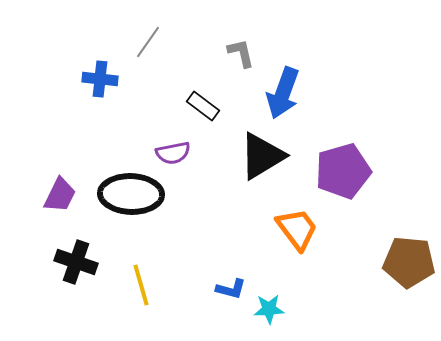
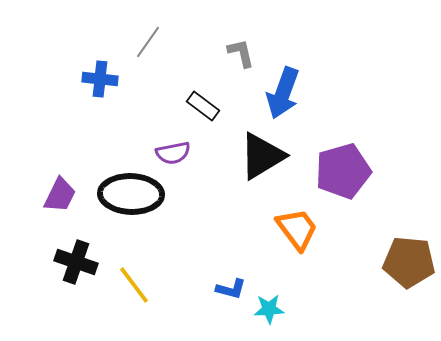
yellow line: moved 7 px left; rotated 21 degrees counterclockwise
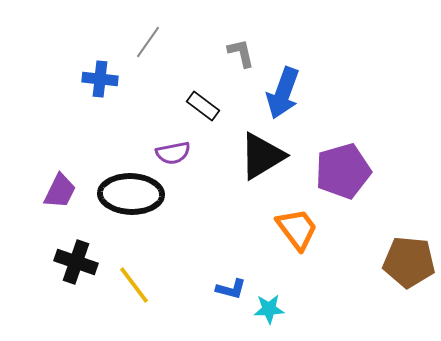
purple trapezoid: moved 4 px up
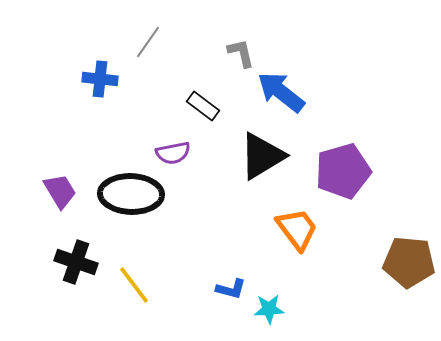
blue arrow: moved 2 px left, 1 px up; rotated 108 degrees clockwise
purple trapezoid: rotated 57 degrees counterclockwise
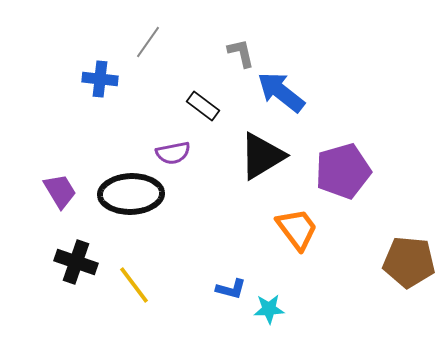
black ellipse: rotated 4 degrees counterclockwise
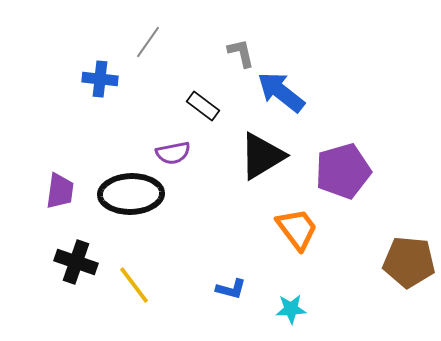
purple trapezoid: rotated 39 degrees clockwise
cyan star: moved 22 px right
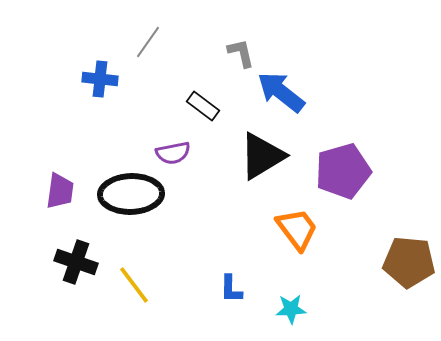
blue L-shape: rotated 76 degrees clockwise
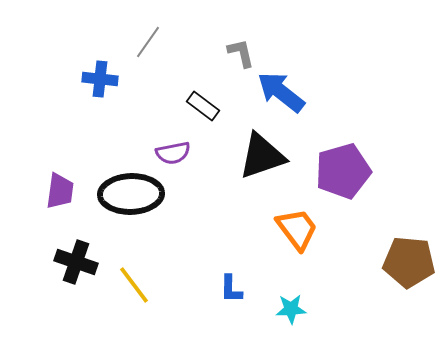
black triangle: rotated 12 degrees clockwise
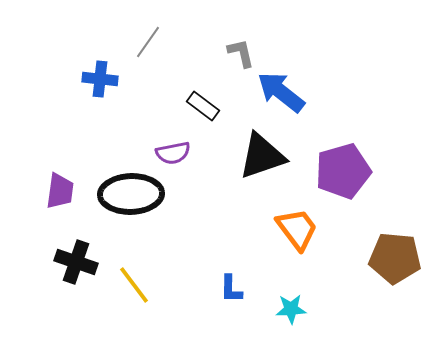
brown pentagon: moved 14 px left, 4 px up
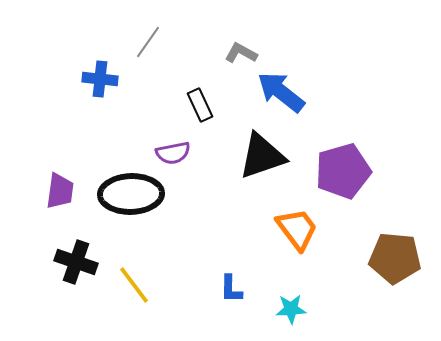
gray L-shape: rotated 48 degrees counterclockwise
black rectangle: moved 3 px left, 1 px up; rotated 28 degrees clockwise
